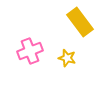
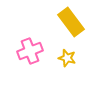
yellow rectangle: moved 9 px left
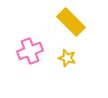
yellow rectangle: rotated 8 degrees counterclockwise
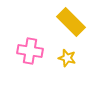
pink cross: rotated 30 degrees clockwise
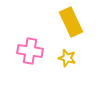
yellow rectangle: rotated 20 degrees clockwise
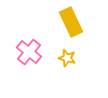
pink cross: moved 1 px left, 1 px down; rotated 30 degrees clockwise
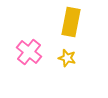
yellow rectangle: rotated 36 degrees clockwise
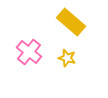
yellow rectangle: rotated 60 degrees counterclockwise
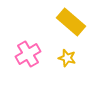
pink cross: moved 1 px left, 2 px down; rotated 20 degrees clockwise
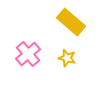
pink cross: rotated 10 degrees counterclockwise
